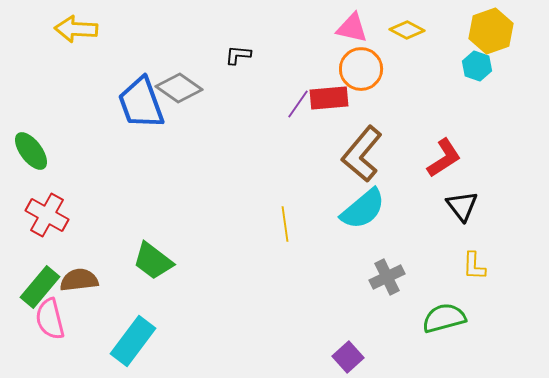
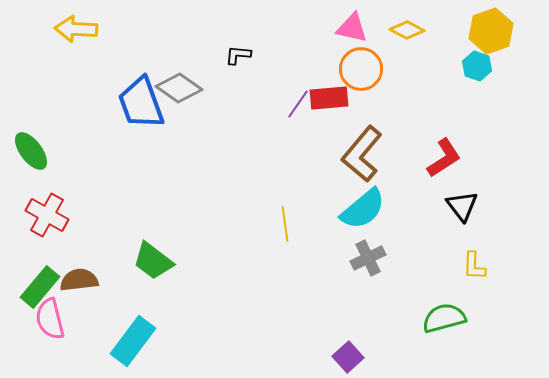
gray cross: moved 19 px left, 19 px up
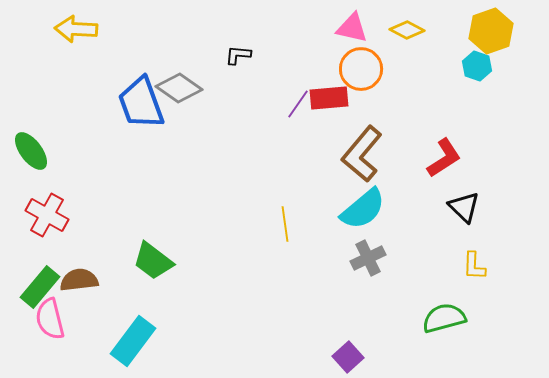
black triangle: moved 2 px right, 1 px down; rotated 8 degrees counterclockwise
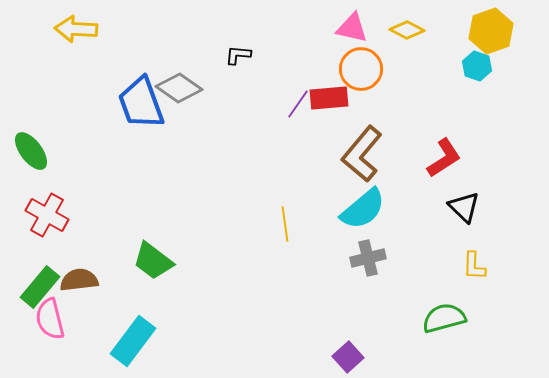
gray cross: rotated 12 degrees clockwise
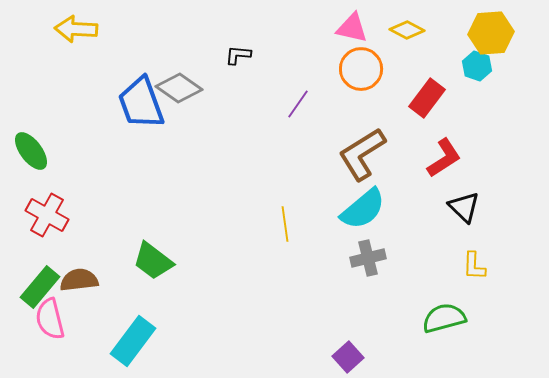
yellow hexagon: moved 2 px down; rotated 15 degrees clockwise
red rectangle: moved 98 px right; rotated 48 degrees counterclockwise
brown L-shape: rotated 18 degrees clockwise
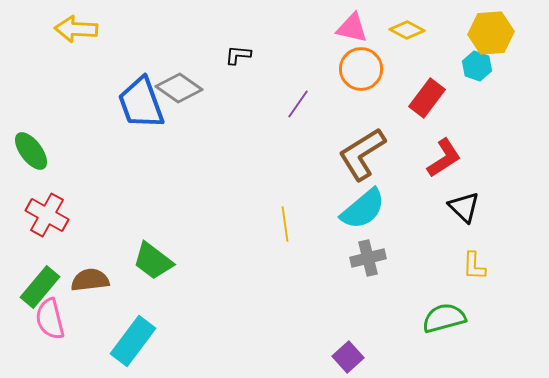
brown semicircle: moved 11 px right
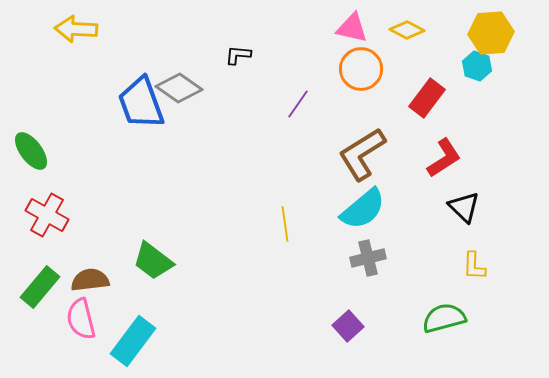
pink semicircle: moved 31 px right
purple square: moved 31 px up
